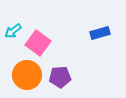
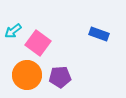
blue rectangle: moved 1 px left, 1 px down; rotated 36 degrees clockwise
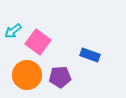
blue rectangle: moved 9 px left, 21 px down
pink square: moved 1 px up
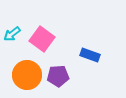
cyan arrow: moved 1 px left, 3 px down
pink square: moved 4 px right, 3 px up
purple pentagon: moved 2 px left, 1 px up
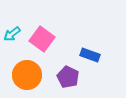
purple pentagon: moved 10 px right, 1 px down; rotated 30 degrees clockwise
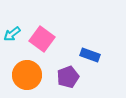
purple pentagon: rotated 25 degrees clockwise
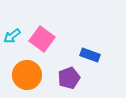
cyan arrow: moved 2 px down
purple pentagon: moved 1 px right, 1 px down
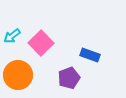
pink square: moved 1 px left, 4 px down; rotated 10 degrees clockwise
orange circle: moved 9 px left
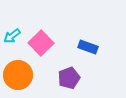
blue rectangle: moved 2 px left, 8 px up
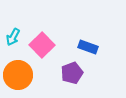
cyan arrow: moved 1 px right, 1 px down; rotated 24 degrees counterclockwise
pink square: moved 1 px right, 2 px down
purple pentagon: moved 3 px right, 5 px up
